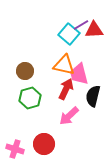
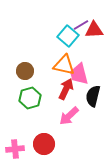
cyan square: moved 1 px left, 2 px down
pink cross: rotated 24 degrees counterclockwise
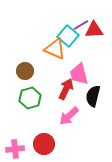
orange triangle: moved 9 px left, 16 px up; rotated 10 degrees clockwise
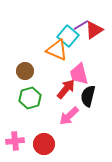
red triangle: rotated 30 degrees counterclockwise
orange triangle: moved 2 px right, 1 px down
red arrow: rotated 15 degrees clockwise
black semicircle: moved 5 px left
pink cross: moved 8 px up
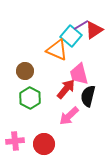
cyan square: moved 3 px right
green hexagon: rotated 15 degrees counterclockwise
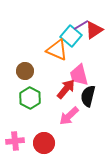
pink trapezoid: moved 1 px down
red circle: moved 1 px up
